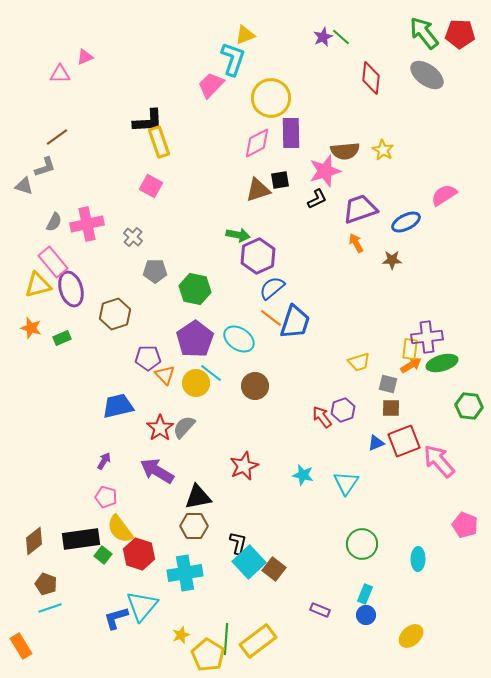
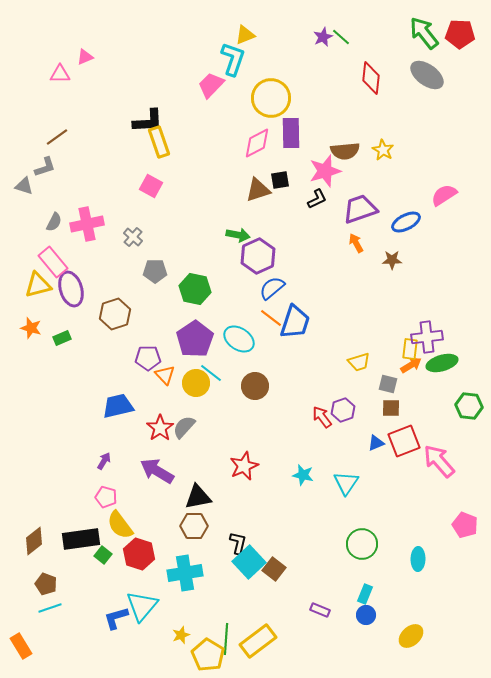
yellow semicircle at (120, 529): moved 4 px up
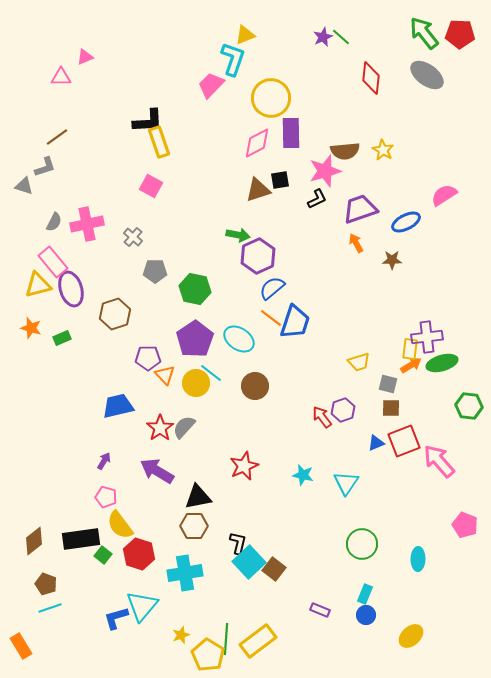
pink triangle at (60, 74): moved 1 px right, 3 px down
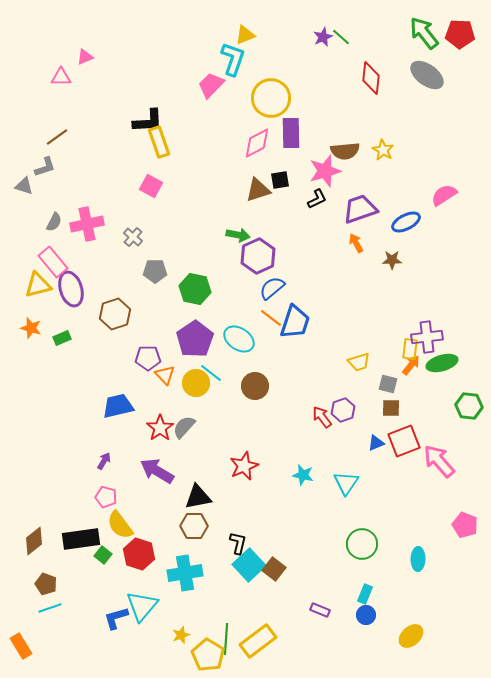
orange arrow at (411, 365): rotated 20 degrees counterclockwise
cyan square at (249, 562): moved 3 px down
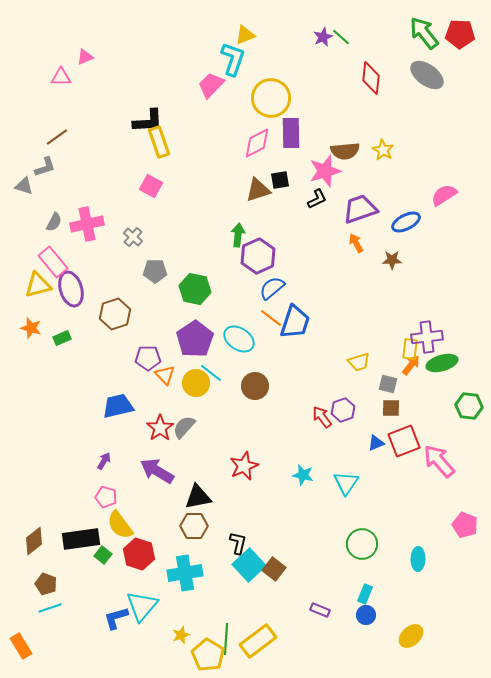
green arrow at (238, 235): rotated 95 degrees counterclockwise
